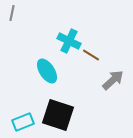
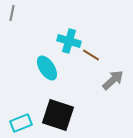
cyan cross: rotated 10 degrees counterclockwise
cyan ellipse: moved 3 px up
cyan rectangle: moved 2 px left, 1 px down
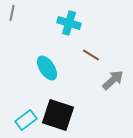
cyan cross: moved 18 px up
cyan rectangle: moved 5 px right, 3 px up; rotated 15 degrees counterclockwise
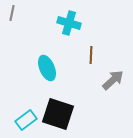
brown line: rotated 60 degrees clockwise
cyan ellipse: rotated 10 degrees clockwise
black square: moved 1 px up
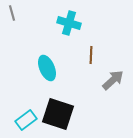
gray line: rotated 28 degrees counterclockwise
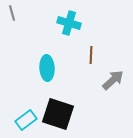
cyan ellipse: rotated 20 degrees clockwise
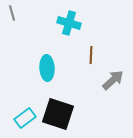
cyan rectangle: moved 1 px left, 2 px up
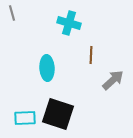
cyan rectangle: rotated 35 degrees clockwise
